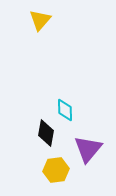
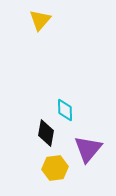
yellow hexagon: moved 1 px left, 2 px up
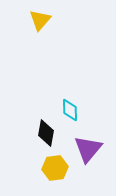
cyan diamond: moved 5 px right
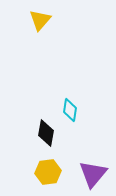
cyan diamond: rotated 10 degrees clockwise
purple triangle: moved 5 px right, 25 px down
yellow hexagon: moved 7 px left, 4 px down
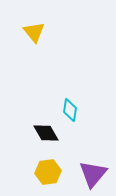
yellow triangle: moved 6 px left, 12 px down; rotated 20 degrees counterclockwise
black diamond: rotated 40 degrees counterclockwise
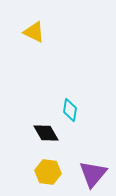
yellow triangle: rotated 25 degrees counterclockwise
yellow hexagon: rotated 15 degrees clockwise
